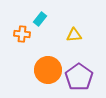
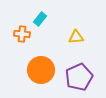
yellow triangle: moved 2 px right, 2 px down
orange circle: moved 7 px left
purple pentagon: rotated 12 degrees clockwise
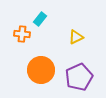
yellow triangle: rotated 21 degrees counterclockwise
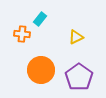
purple pentagon: rotated 12 degrees counterclockwise
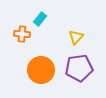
yellow triangle: rotated 21 degrees counterclockwise
purple pentagon: moved 9 px up; rotated 28 degrees clockwise
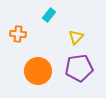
cyan rectangle: moved 9 px right, 4 px up
orange cross: moved 4 px left
orange circle: moved 3 px left, 1 px down
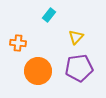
orange cross: moved 9 px down
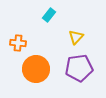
orange circle: moved 2 px left, 2 px up
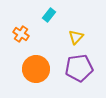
orange cross: moved 3 px right, 9 px up; rotated 28 degrees clockwise
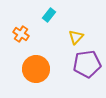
purple pentagon: moved 8 px right, 4 px up
